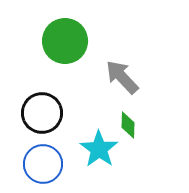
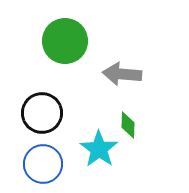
gray arrow: moved 3 px up; rotated 42 degrees counterclockwise
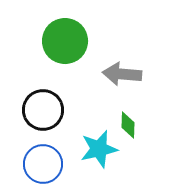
black circle: moved 1 px right, 3 px up
cyan star: rotated 24 degrees clockwise
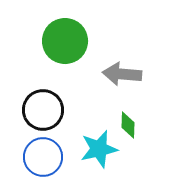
blue circle: moved 7 px up
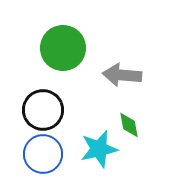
green circle: moved 2 px left, 7 px down
gray arrow: moved 1 px down
green diamond: moved 1 px right; rotated 12 degrees counterclockwise
blue circle: moved 3 px up
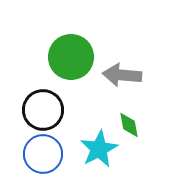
green circle: moved 8 px right, 9 px down
cyan star: rotated 15 degrees counterclockwise
